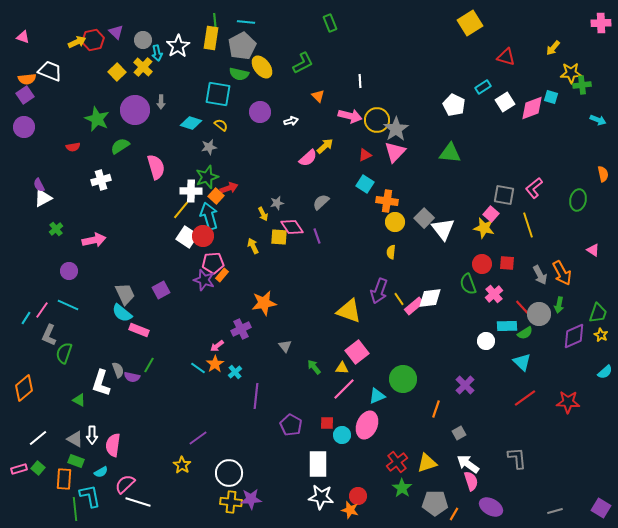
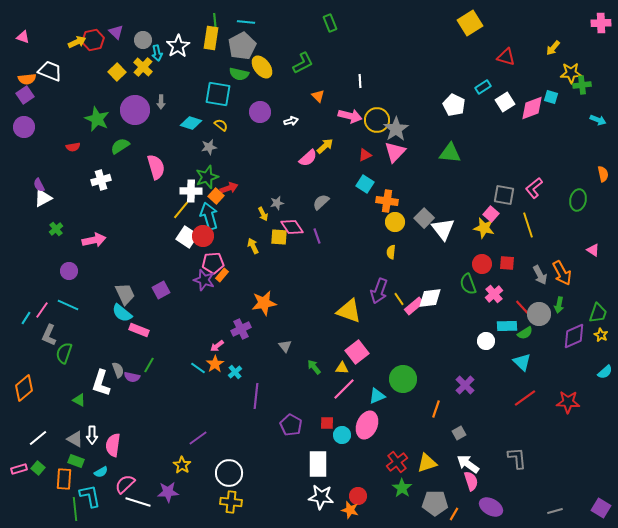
purple star at (251, 499): moved 83 px left, 7 px up
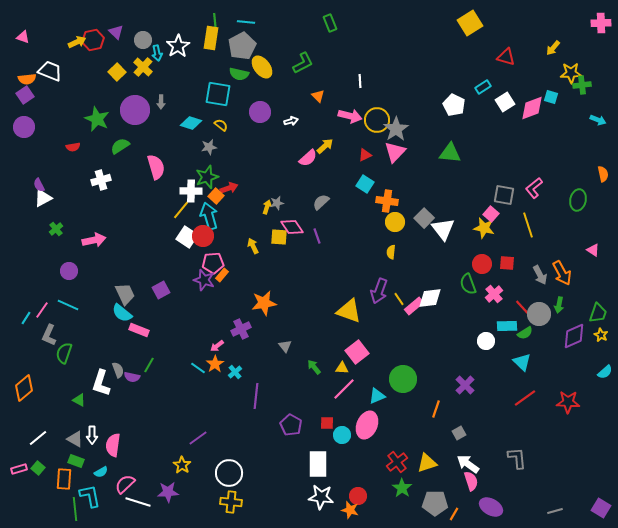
yellow arrow at (263, 214): moved 4 px right, 7 px up; rotated 136 degrees counterclockwise
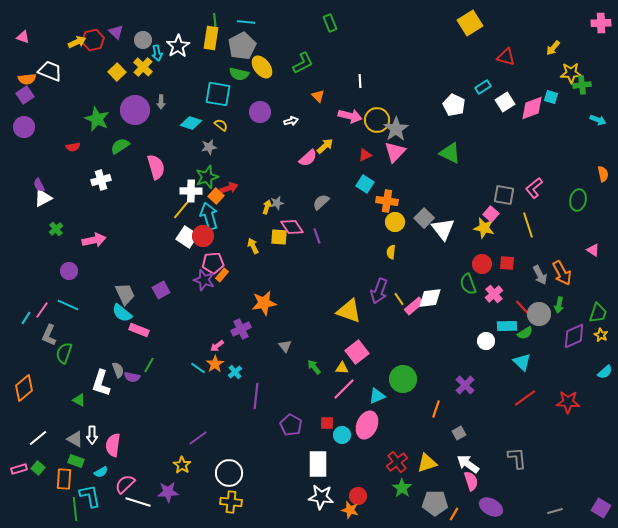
green triangle at (450, 153): rotated 20 degrees clockwise
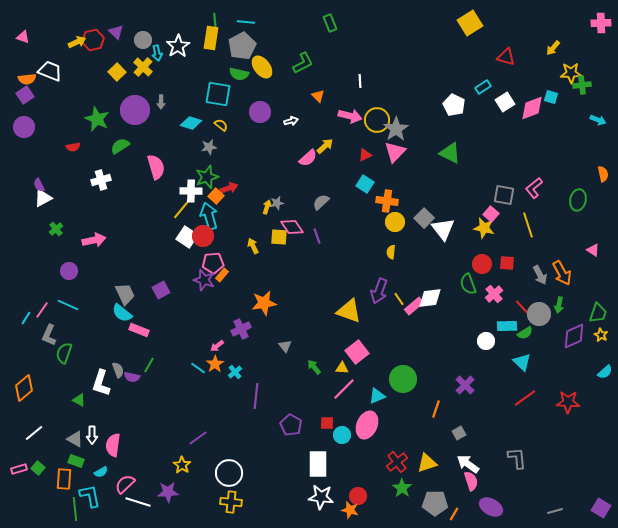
white line at (38, 438): moved 4 px left, 5 px up
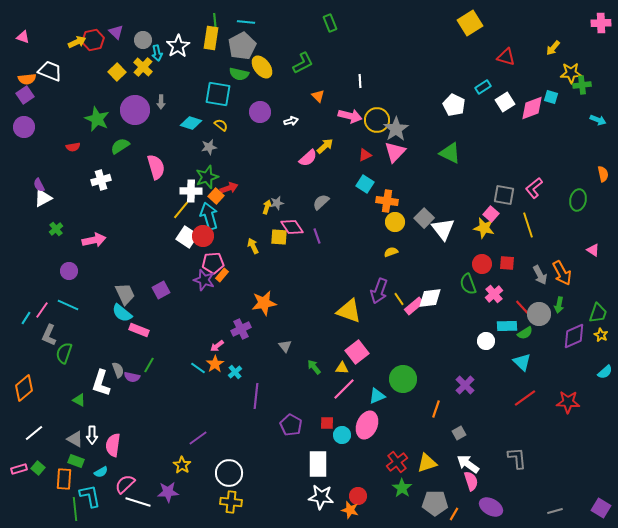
yellow semicircle at (391, 252): rotated 64 degrees clockwise
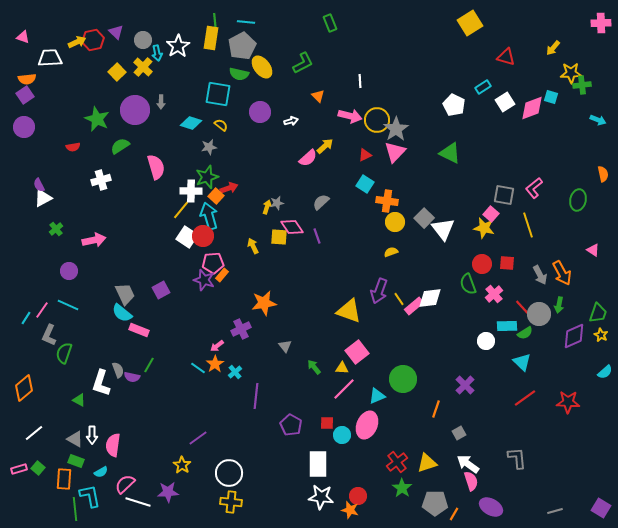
white trapezoid at (50, 71): moved 13 px up; rotated 25 degrees counterclockwise
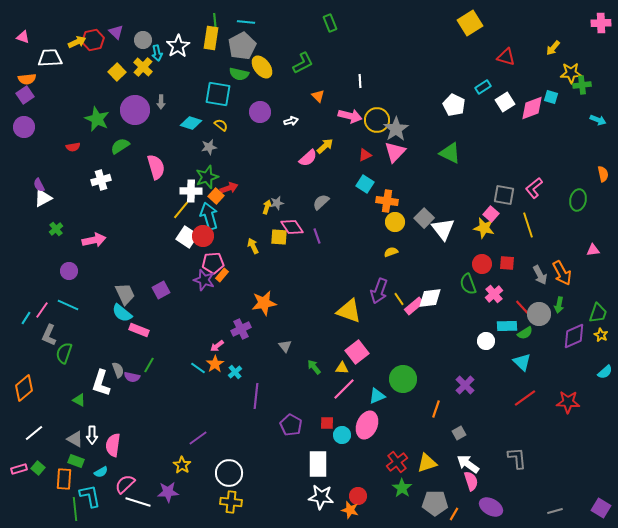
pink triangle at (593, 250): rotated 40 degrees counterclockwise
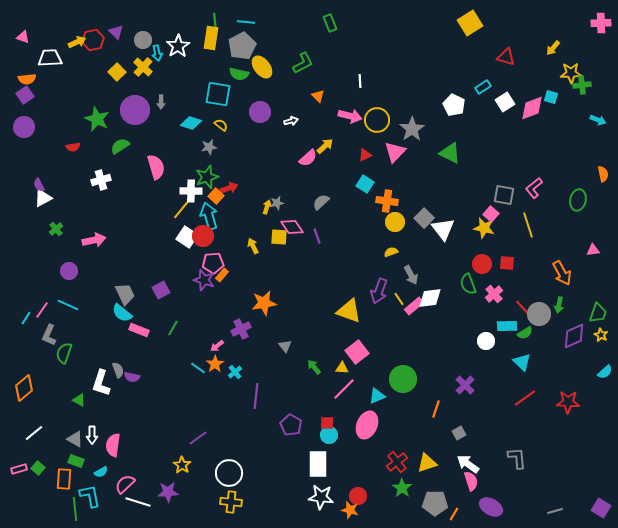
gray star at (396, 129): moved 16 px right
gray arrow at (540, 275): moved 129 px left
green line at (149, 365): moved 24 px right, 37 px up
cyan circle at (342, 435): moved 13 px left
